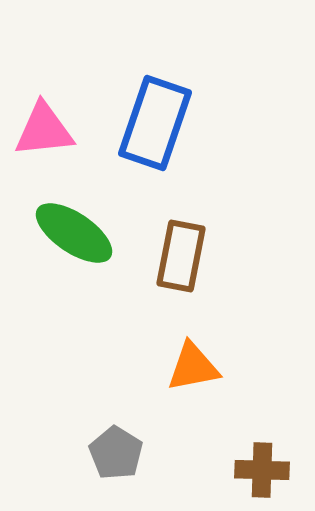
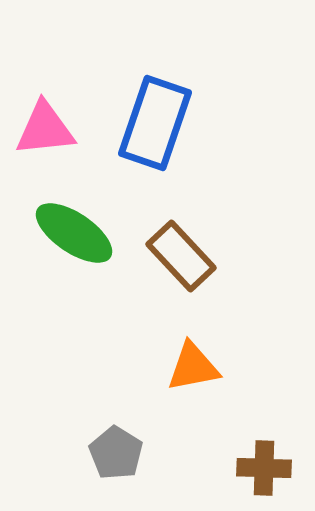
pink triangle: moved 1 px right, 1 px up
brown rectangle: rotated 54 degrees counterclockwise
brown cross: moved 2 px right, 2 px up
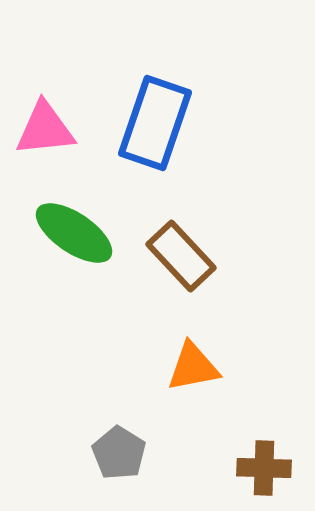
gray pentagon: moved 3 px right
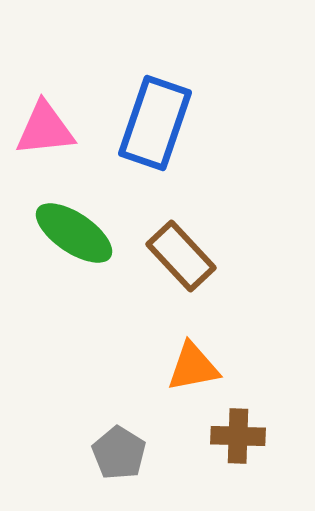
brown cross: moved 26 px left, 32 px up
